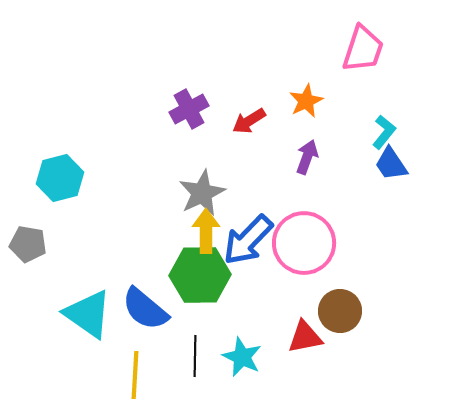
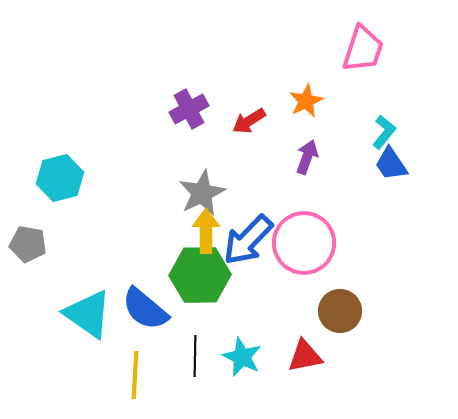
red triangle: moved 19 px down
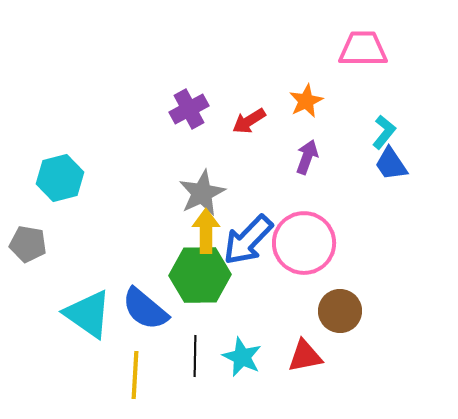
pink trapezoid: rotated 108 degrees counterclockwise
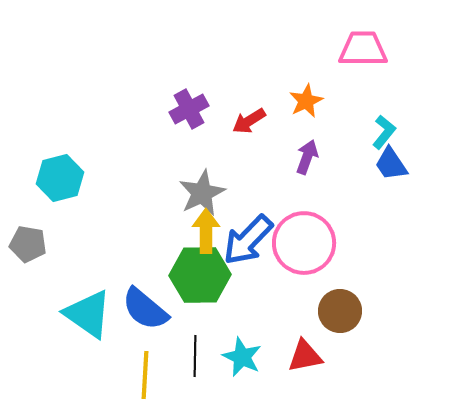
yellow line: moved 10 px right
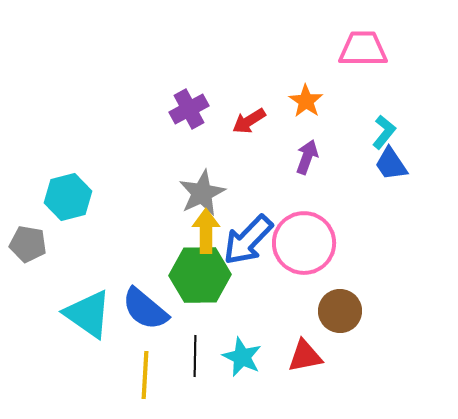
orange star: rotated 12 degrees counterclockwise
cyan hexagon: moved 8 px right, 19 px down
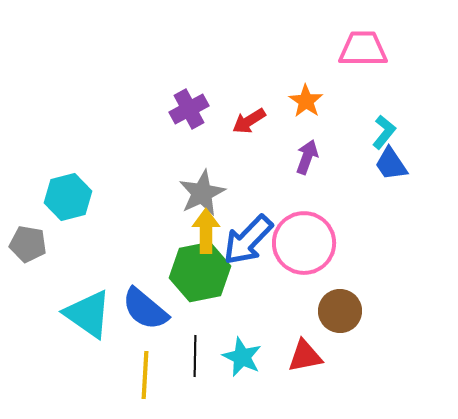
green hexagon: moved 3 px up; rotated 10 degrees counterclockwise
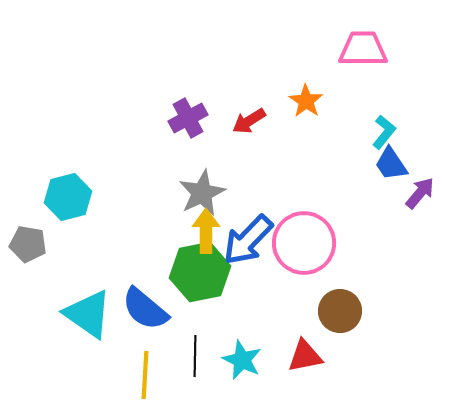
purple cross: moved 1 px left, 9 px down
purple arrow: moved 113 px right, 36 px down; rotated 20 degrees clockwise
cyan star: moved 3 px down
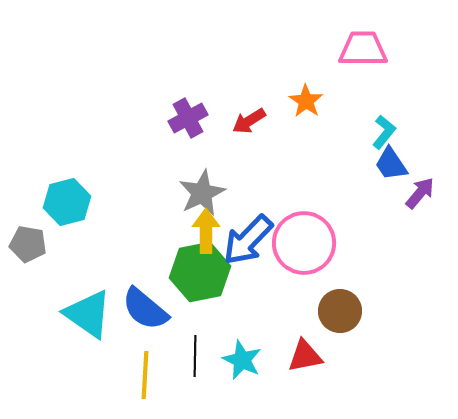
cyan hexagon: moved 1 px left, 5 px down
